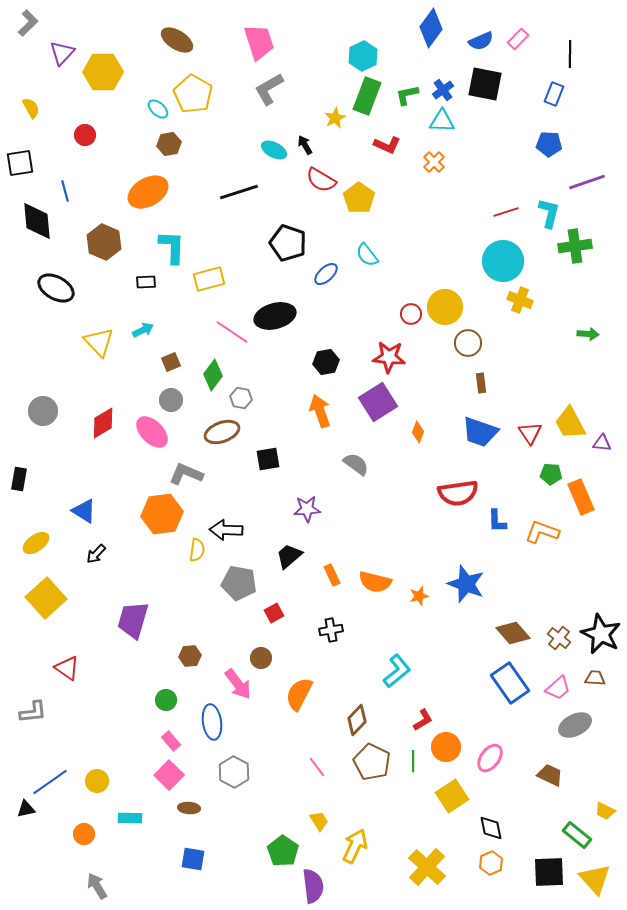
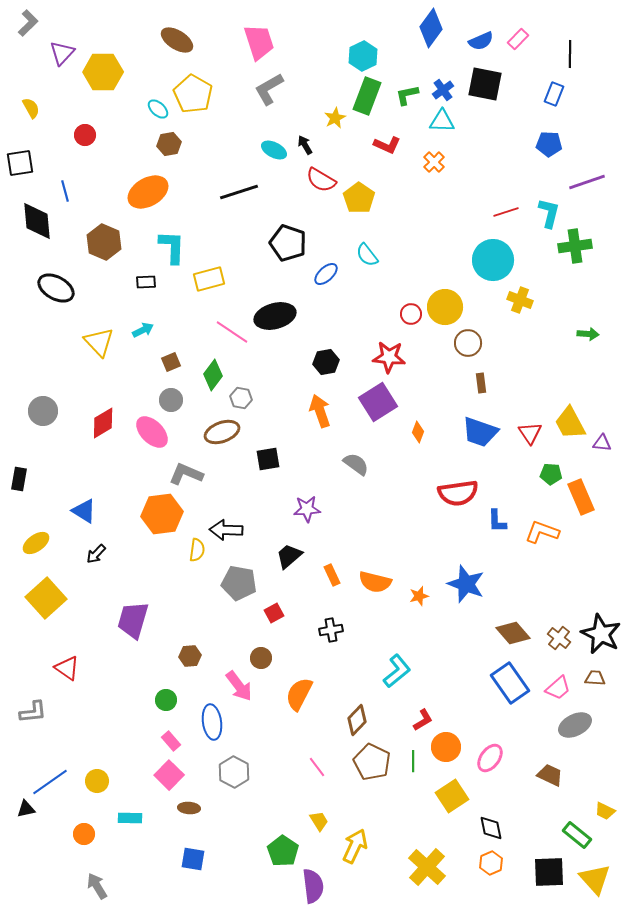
cyan circle at (503, 261): moved 10 px left, 1 px up
pink arrow at (238, 684): moved 1 px right, 2 px down
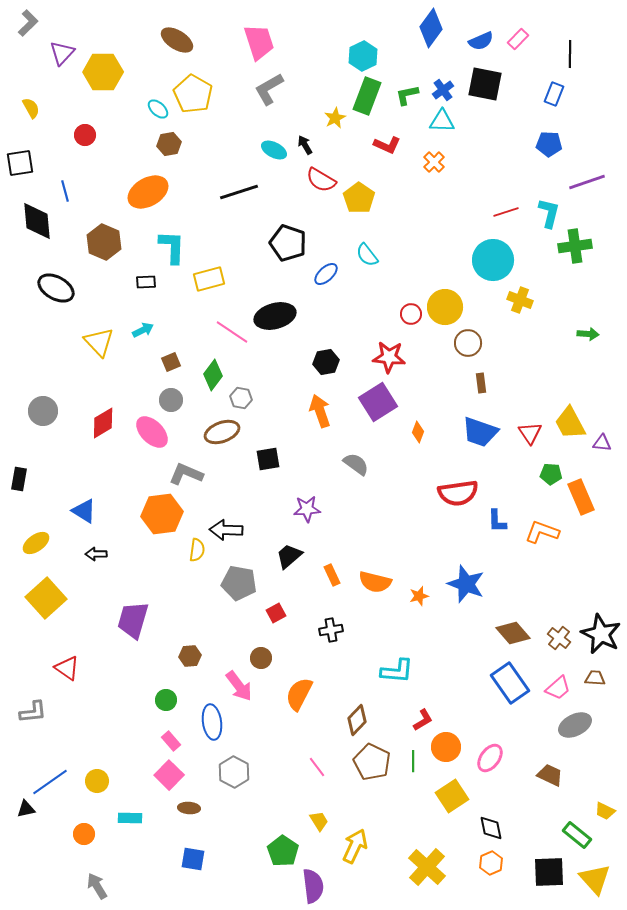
black arrow at (96, 554): rotated 45 degrees clockwise
red square at (274, 613): moved 2 px right
cyan L-shape at (397, 671): rotated 44 degrees clockwise
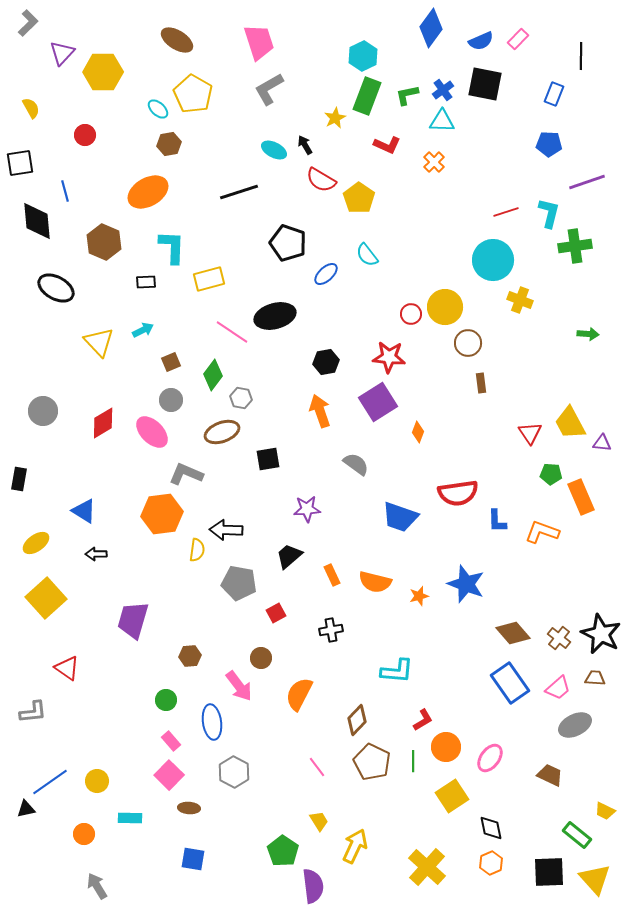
black line at (570, 54): moved 11 px right, 2 px down
blue trapezoid at (480, 432): moved 80 px left, 85 px down
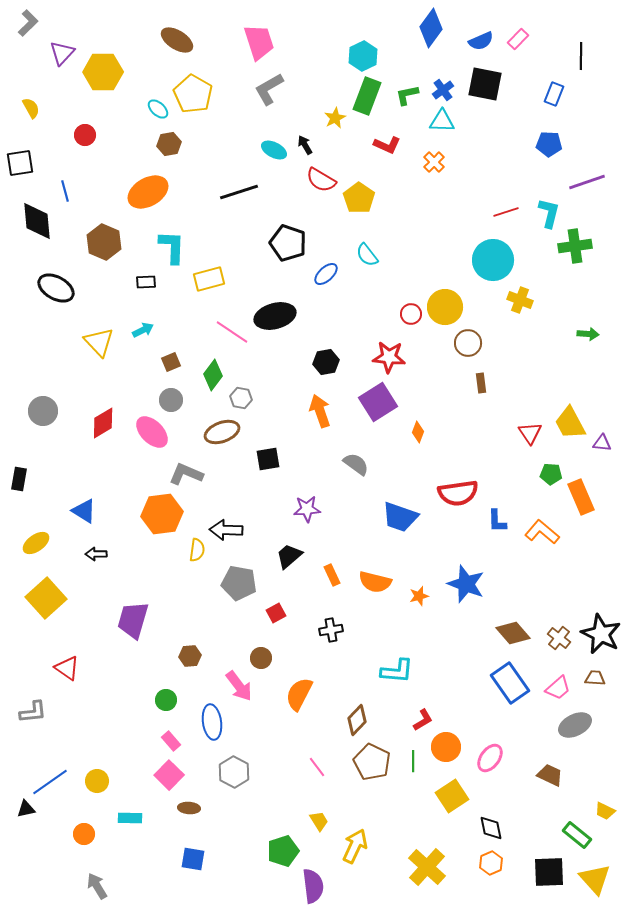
orange L-shape at (542, 532): rotated 20 degrees clockwise
green pentagon at (283, 851): rotated 20 degrees clockwise
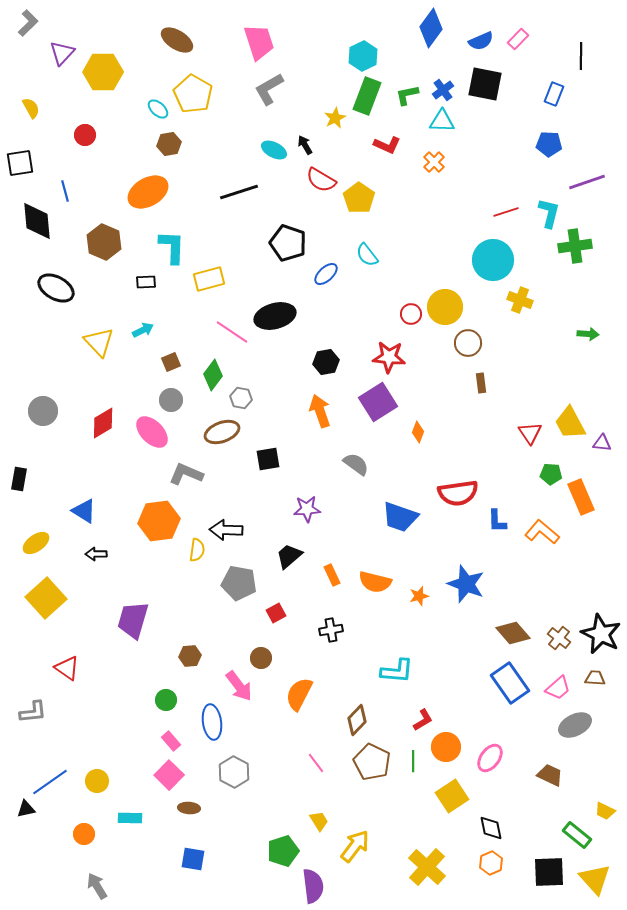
orange hexagon at (162, 514): moved 3 px left, 7 px down
pink line at (317, 767): moved 1 px left, 4 px up
yellow arrow at (355, 846): rotated 12 degrees clockwise
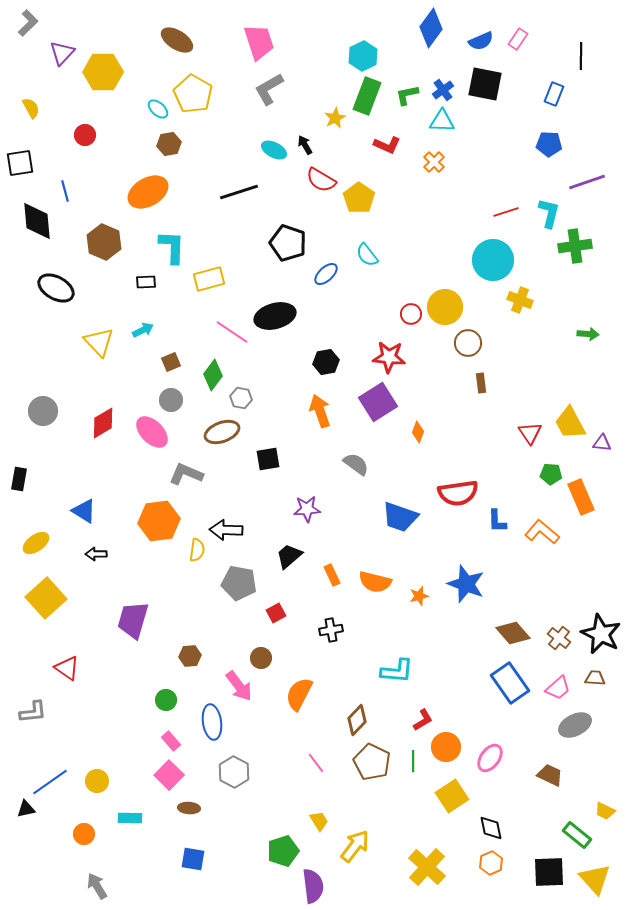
pink rectangle at (518, 39): rotated 10 degrees counterclockwise
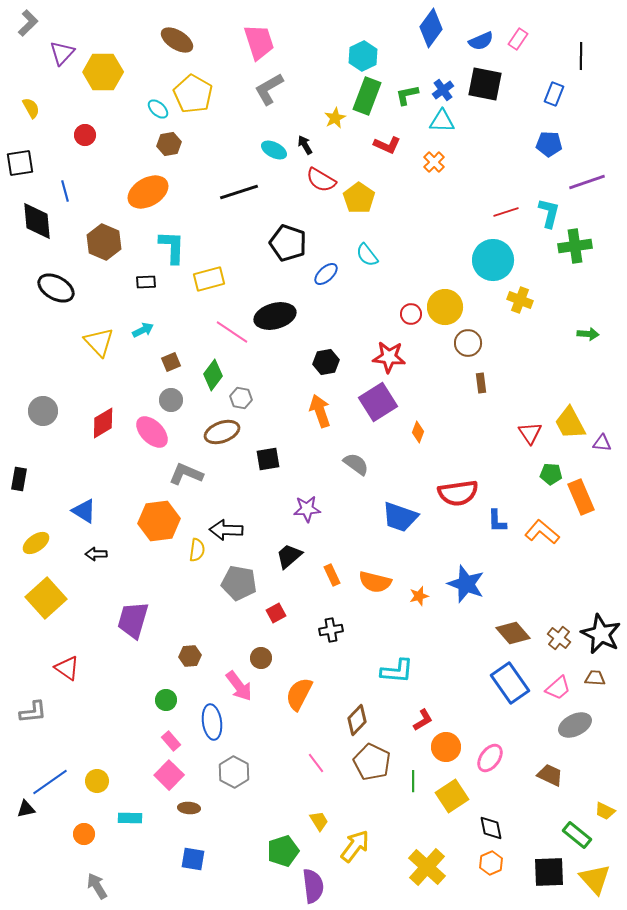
green line at (413, 761): moved 20 px down
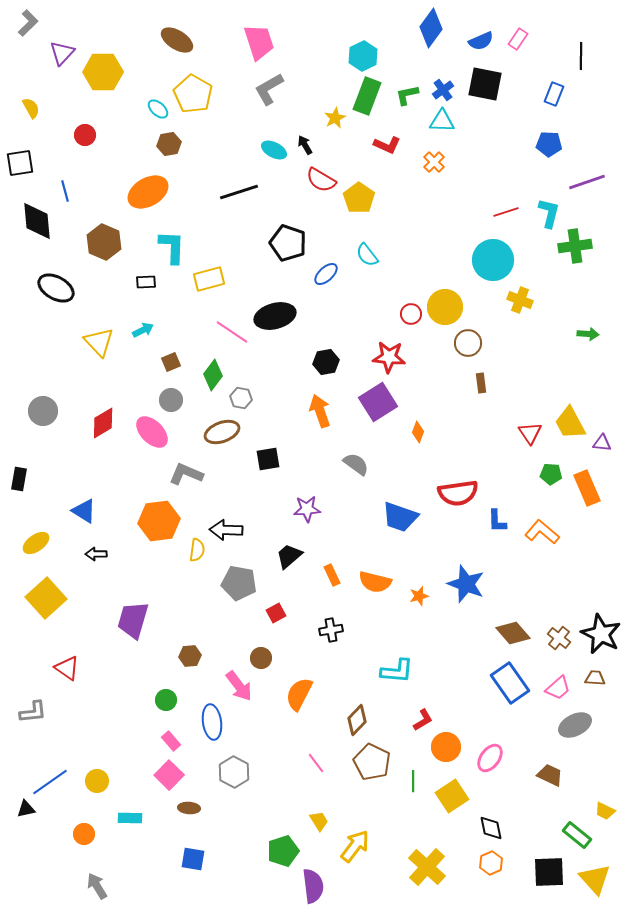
orange rectangle at (581, 497): moved 6 px right, 9 px up
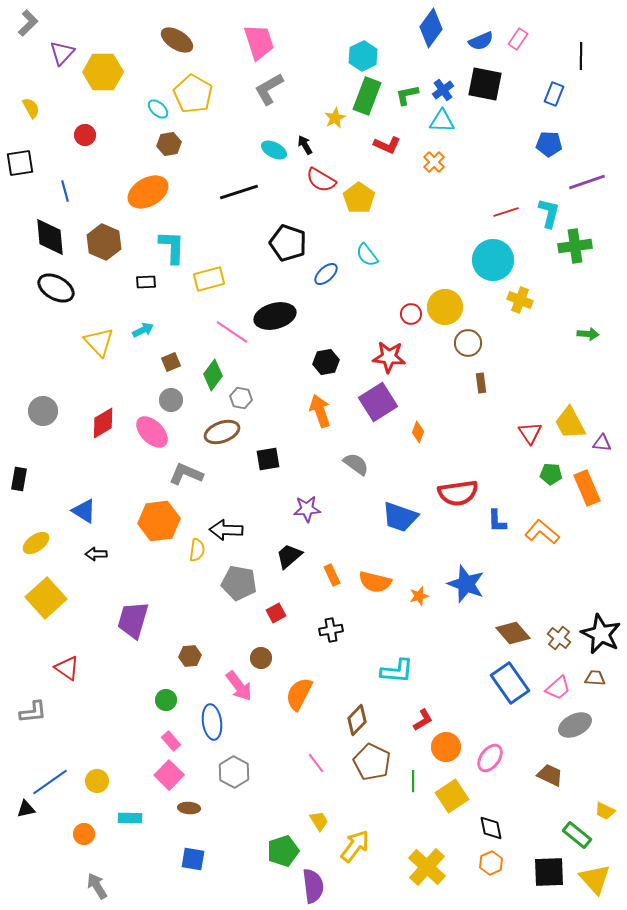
black diamond at (37, 221): moved 13 px right, 16 px down
